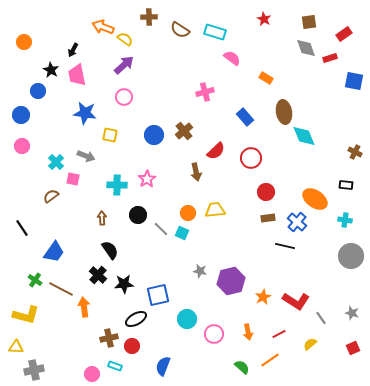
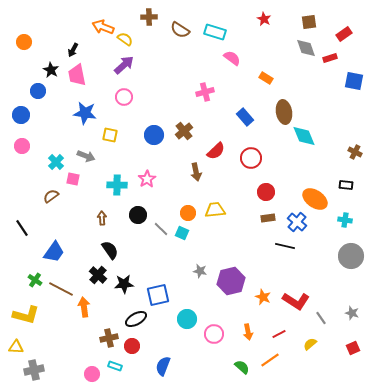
orange star at (263, 297): rotated 21 degrees counterclockwise
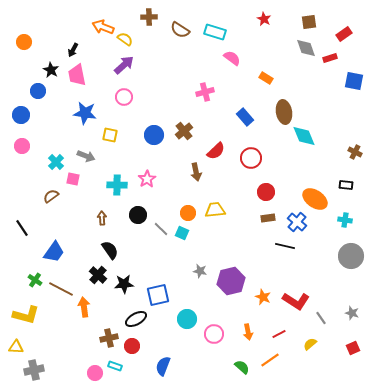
pink circle at (92, 374): moved 3 px right, 1 px up
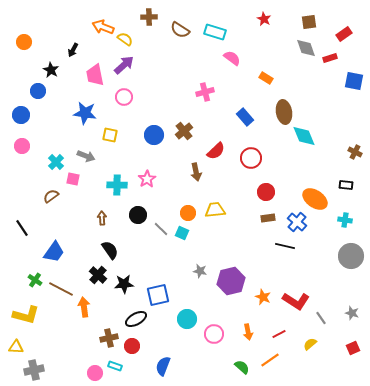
pink trapezoid at (77, 75): moved 18 px right
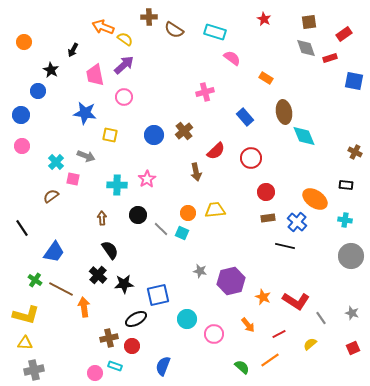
brown semicircle at (180, 30): moved 6 px left
orange arrow at (248, 332): moved 7 px up; rotated 28 degrees counterclockwise
yellow triangle at (16, 347): moved 9 px right, 4 px up
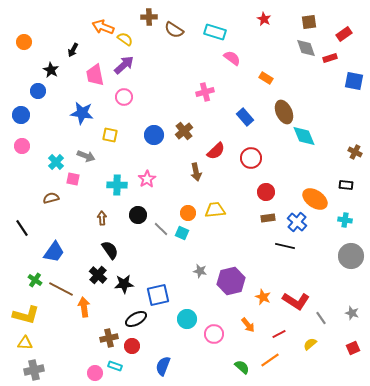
brown ellipse at (284, 112): rotated 15 degrees counterclockwise
blue star at (85, 113): moved 3 px left
brown semicircle at (51, 196): moved 2 px down; rotated 21 degrees clockwise
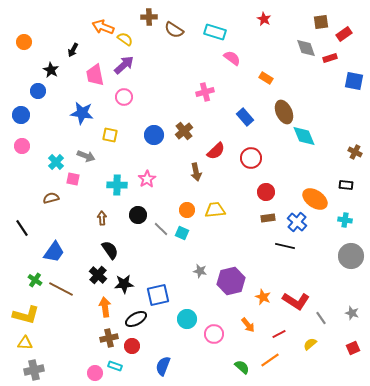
brown square at (309, 22): moved 12 px right
orange circle at (188, 213): moved 1 px left, 3 px up
orange arrow at (84, 307): moved 21 px right
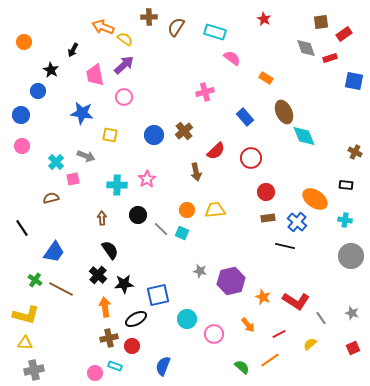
brown semicircle at (174, 30): moved 2 px right, 3 px up; rotated 90 degrees clockwise
pink square at (73, 179): rotated 24 degrees counterclockwise
